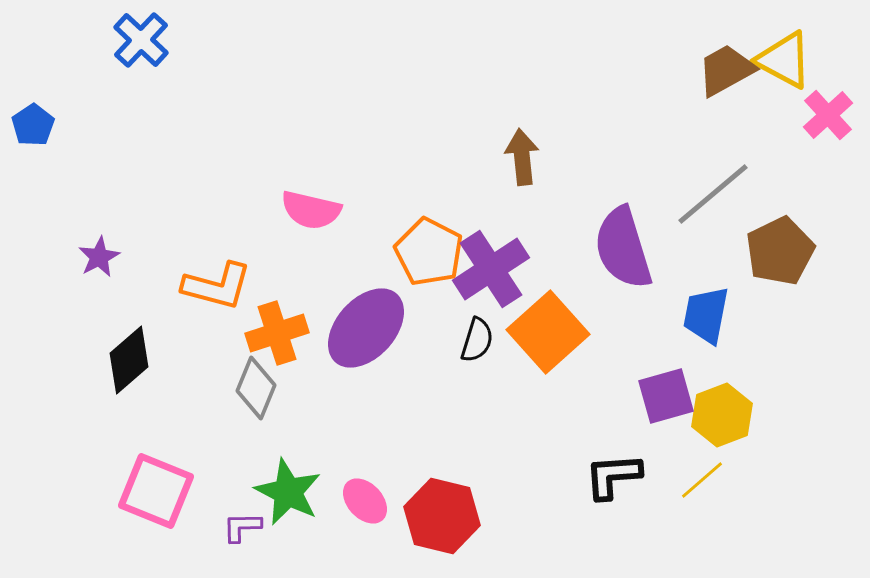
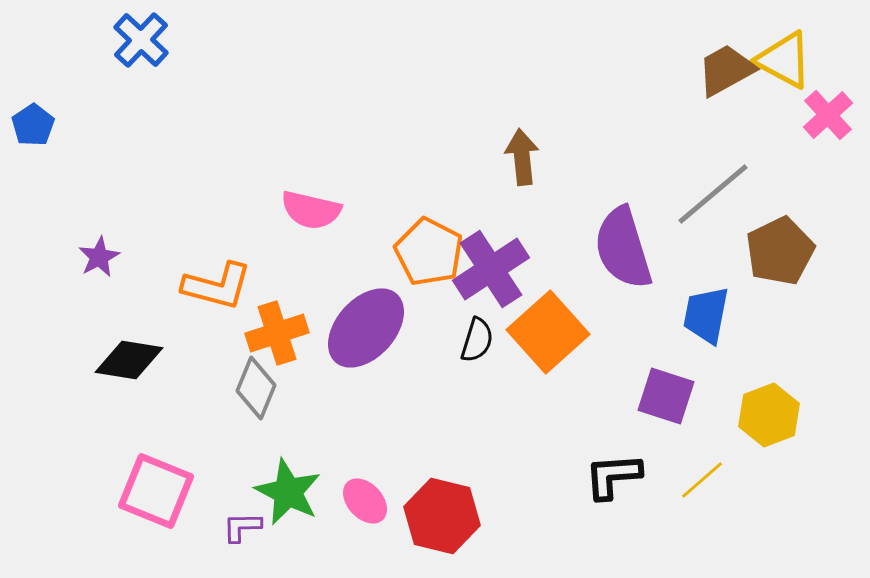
black diamond: rotated 50 degrees clockwise
purple square: rotated 34 degrees clockwise
yellow hexagon: moved 47 px right
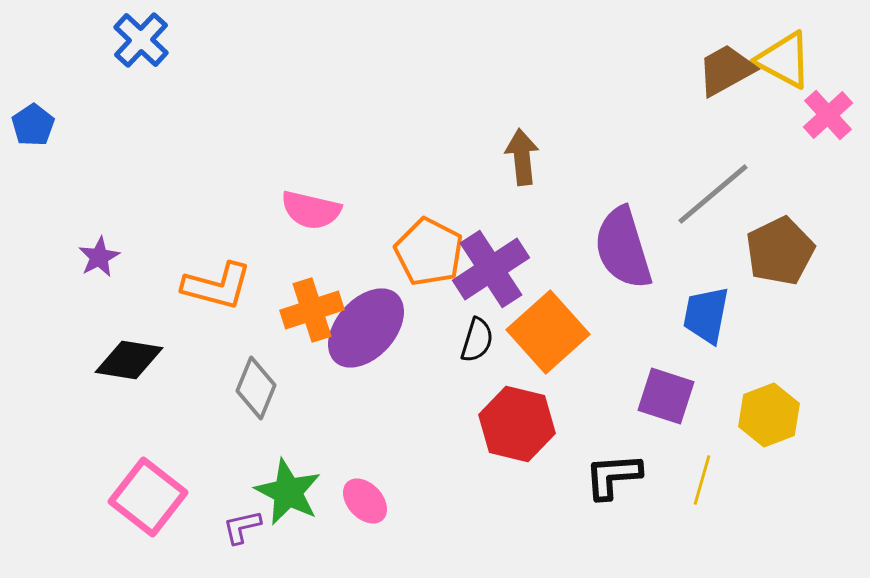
orange cross: moved 35 px right, 23 px up
yellow line: rotated 33 degrees counterclockwise
pink square: moved 8 px left, 6 px down; rotated 16 degrees clockwise
red hexagon: moved 75 px right, 92 px up
purple L-shape: rotated 12 degrees counterclockwise
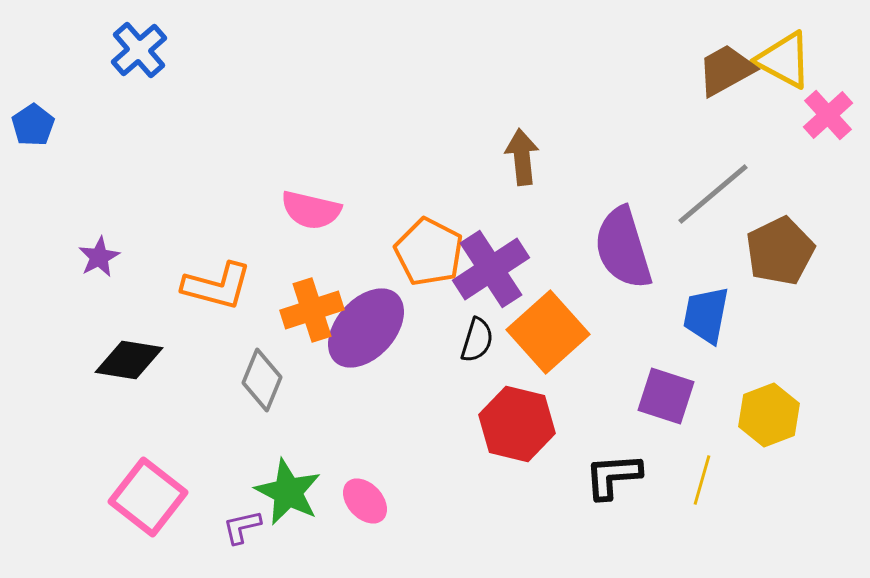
blue cross: moved 2 px left, 10 px down; rotated 6 degrees clockwise
gray diamond: moved 6 px right, 8 px up
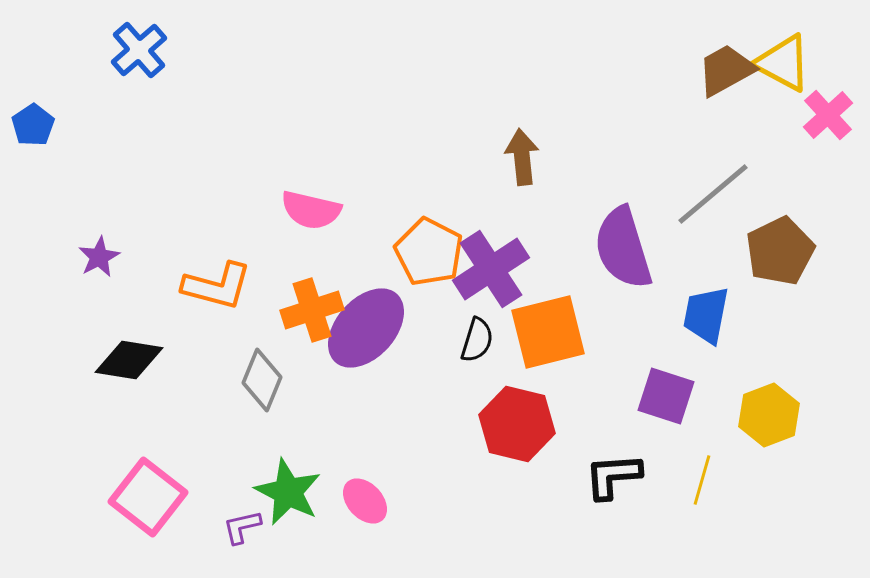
yellow triangle: moved 1 px left, 3 px down
orange square: rotated 28 degrees clockwise
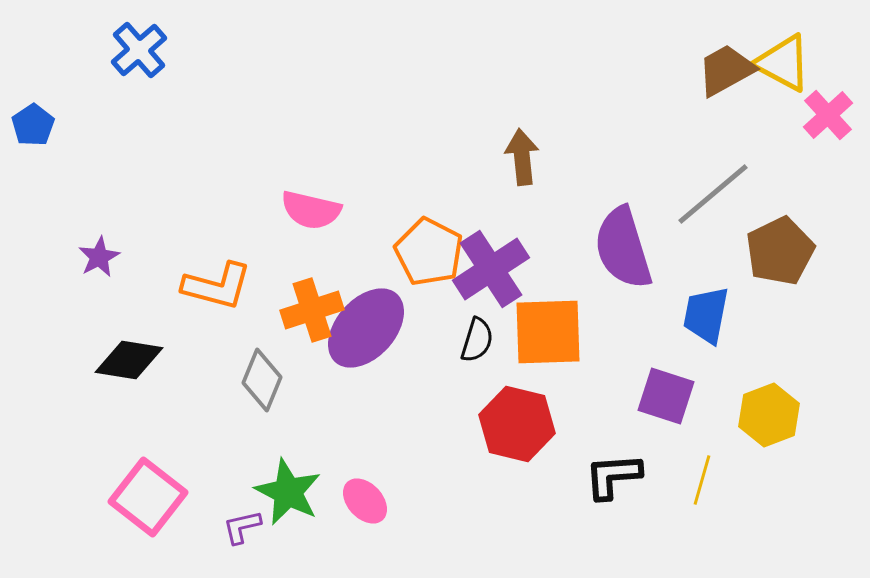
orange square: rotated 12 degrees clockwise
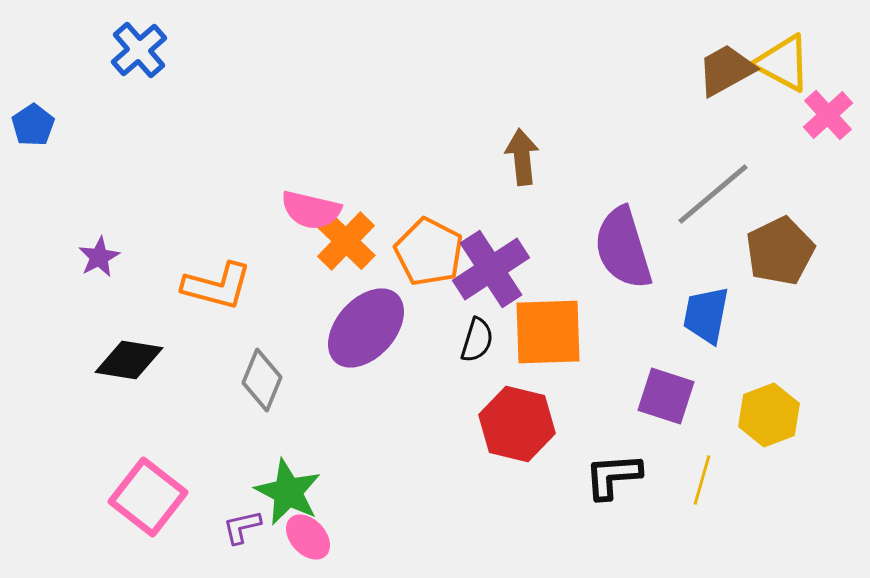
orange cross: moved 34 px right, 69 px up; rotated 28 degrees counterclockwise
pink ellipse: moved 57 px left, 36 px down
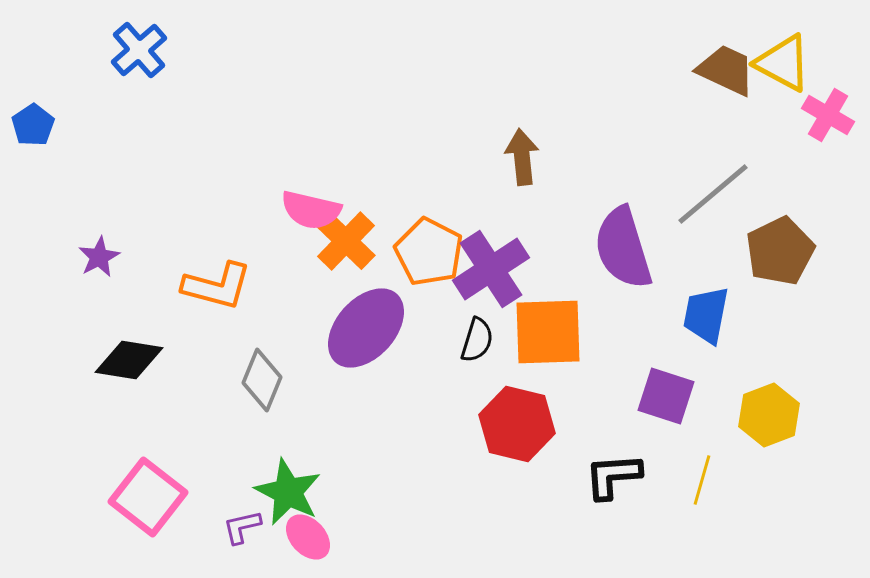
brown trapezoid: rotated 54 degrees clockwise
pink cross: rotated 18 degrees counterclockwise
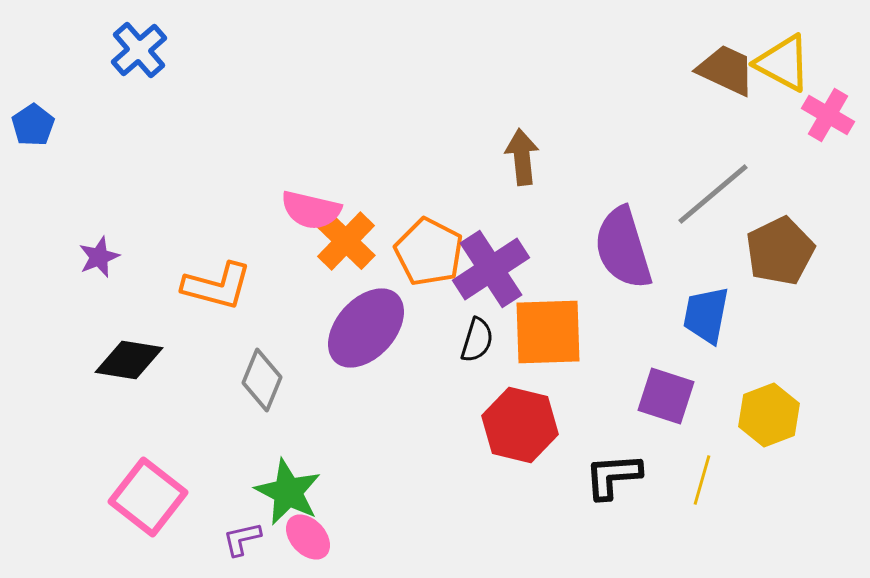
purple star: rotated 6 degrees clockwise
red hexagon: moved 3 px right, 1 px down
purple L-shape: moved 12 px down
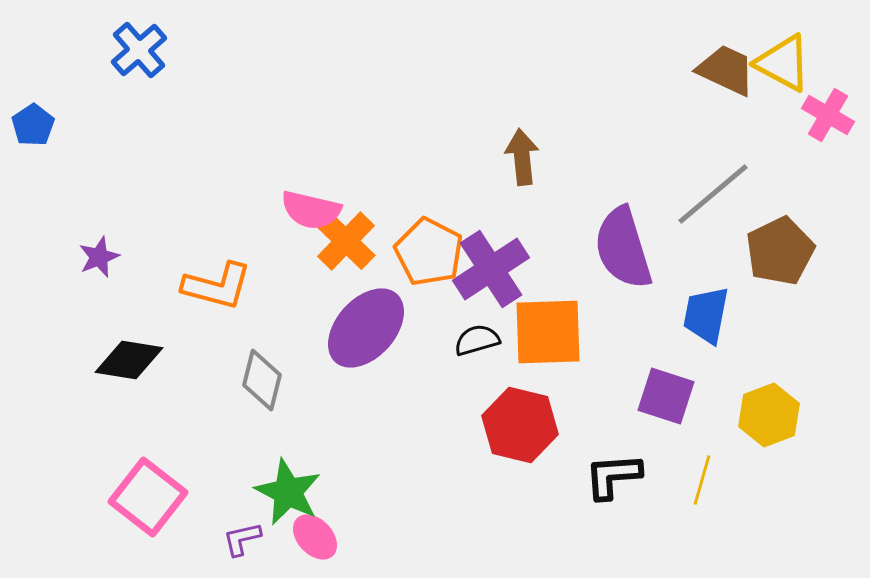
black semicircle: rotated 123 degrees counterclockwise
gray diamond: rotated 8 degrees counterclockwise
pink ellipse: moved 7 px right
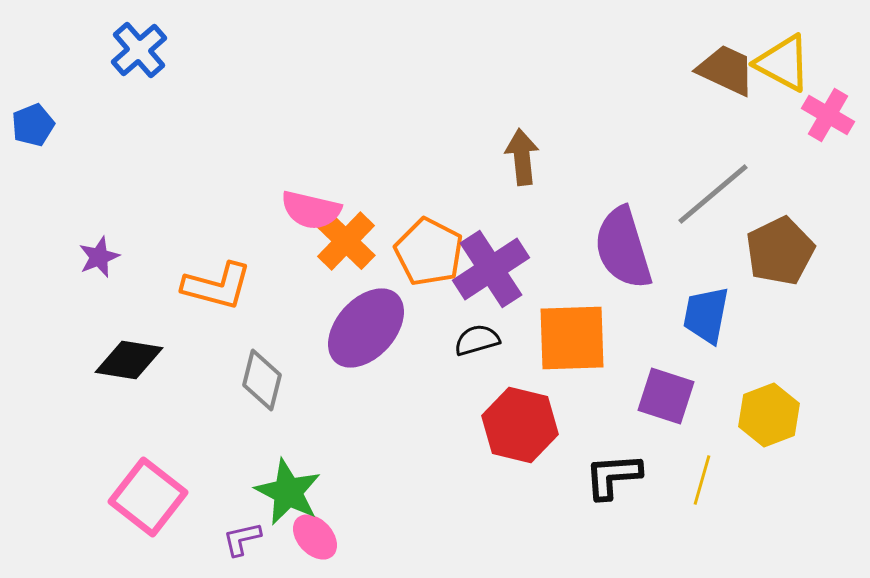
blue pentagon: rotated 12 degrees clockwise
orange square: moved 24 px right, 6 px down
